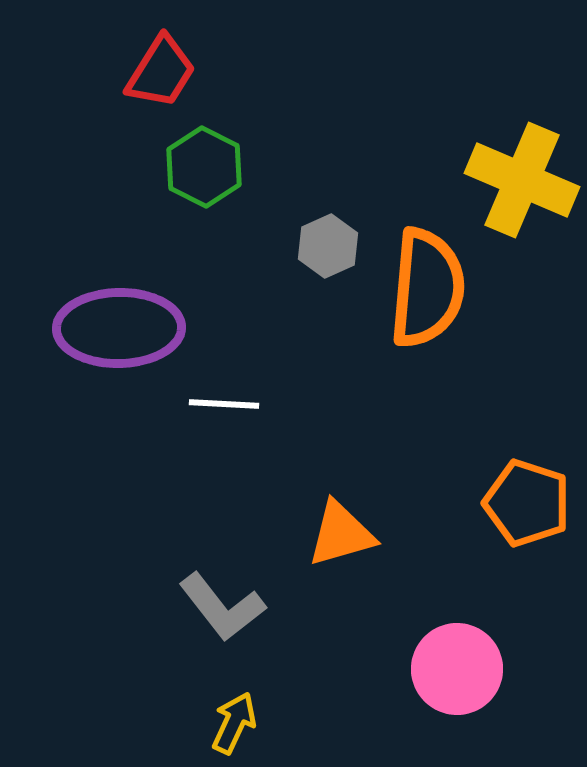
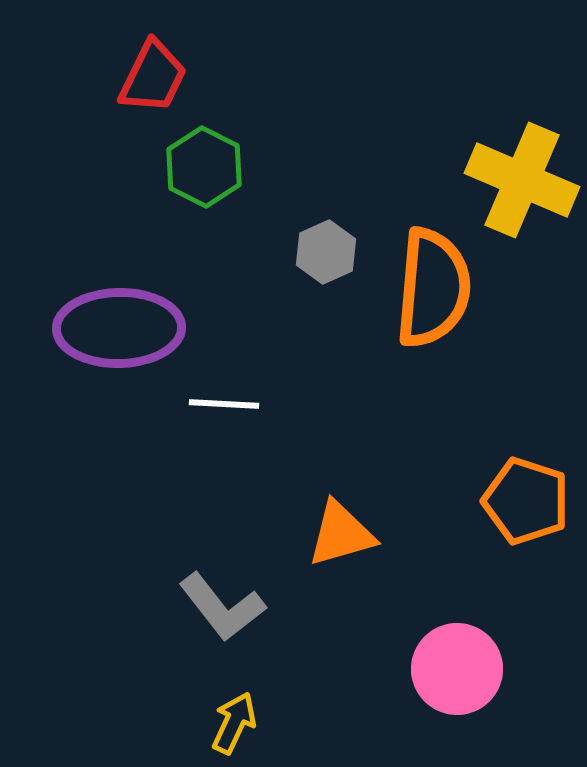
red trapezoid: moved 8 px left, 5 px down; rotated 6 degrees counterclockwise
gray hexagon: moved 2 px left, 6 px down
orange semicircle: moved 6 px right
orange pentagon: moved 1 px left, 2 px up
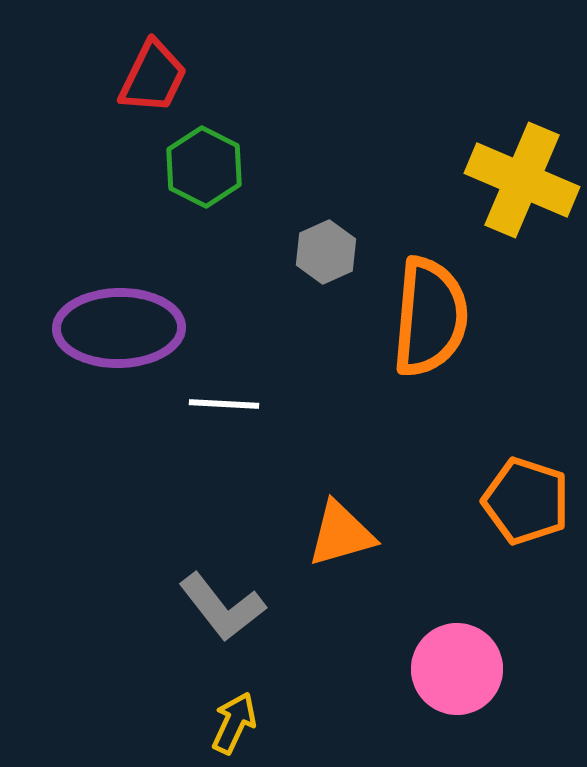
orange semicircle: moved 3 px left, 29 px down
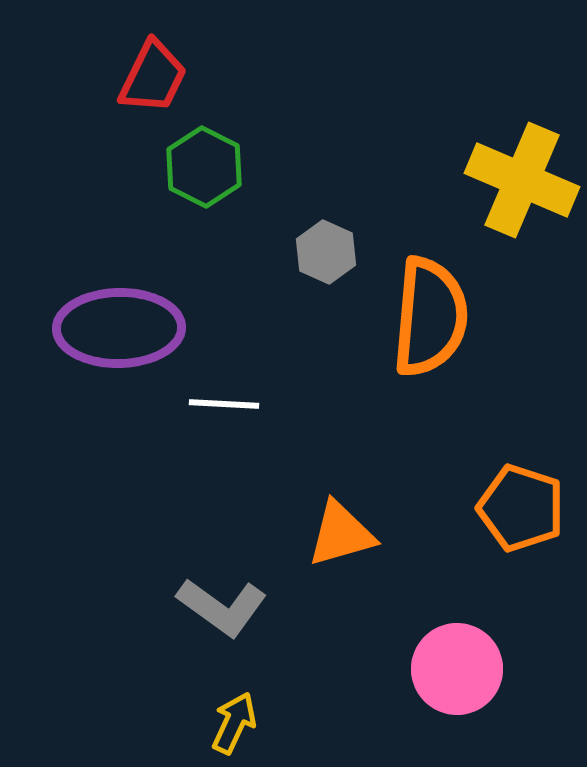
gray hexagon: rotated 12 degrees counterclockwise
orange pentagon: moved 5 px left, 7 px down
gray L-shape: rotated 16 degrees counterclockwise
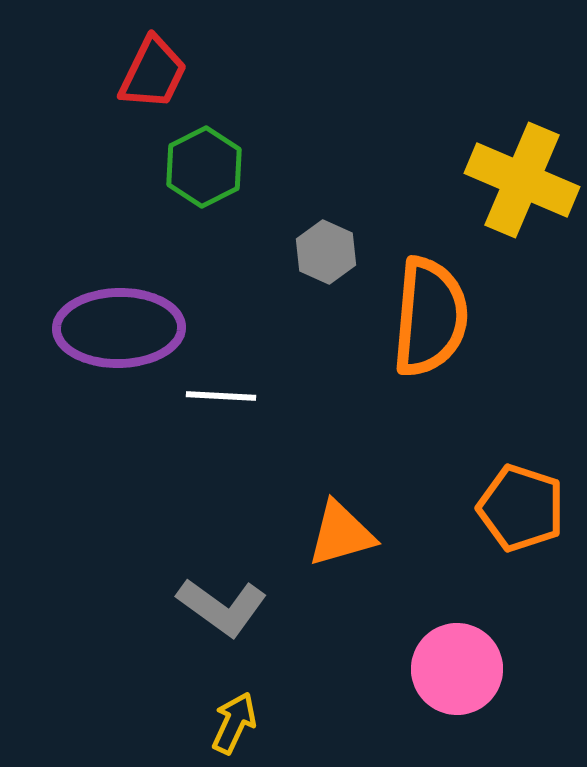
red trapezoid: moved 4 px up
green hexagon: rotated 6 degrees clockwise
white line: moved 3 px left, 8 px up
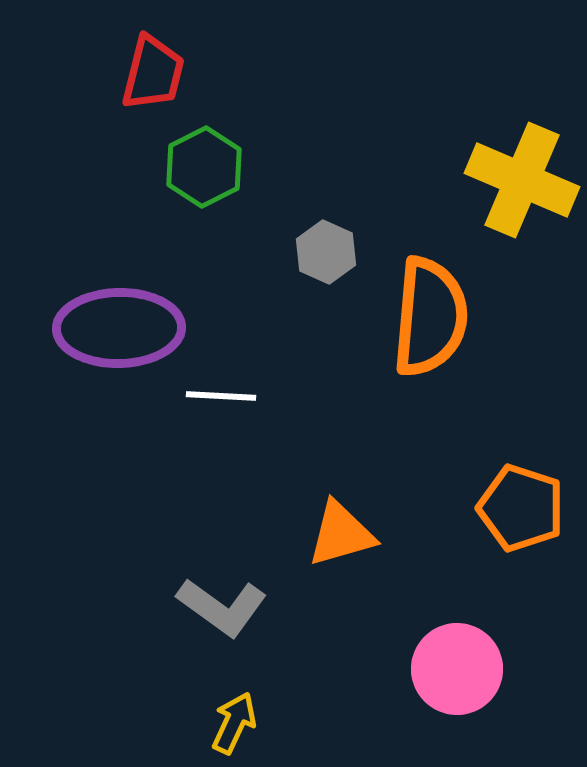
red trapezoid: rotated 12 degrees counterclockwise
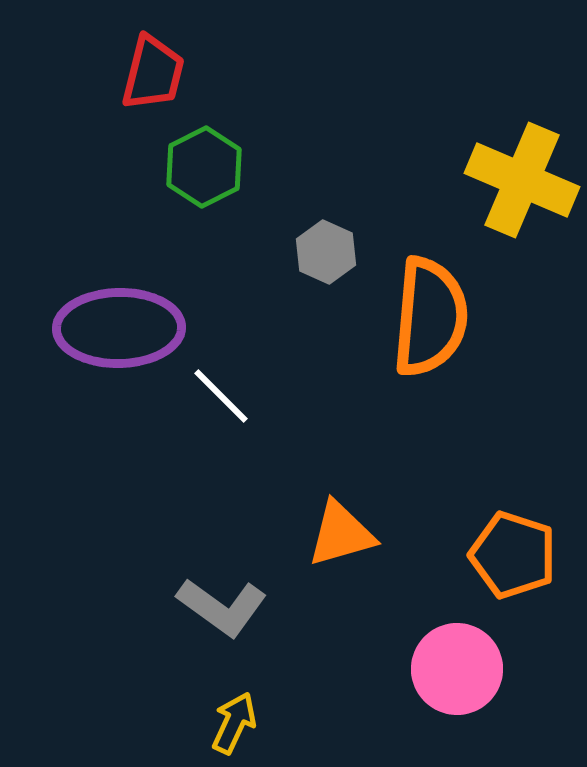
white line: rotated 42 degrees clockwise
orange pentagon: moved 8 px left, 47 px down
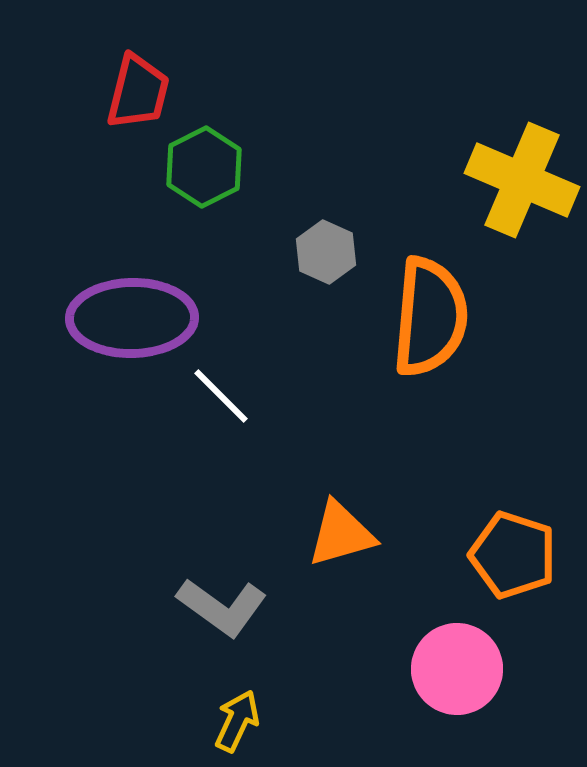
red trapezoid: moved 15 px left, 19 px down
purple ellipse: moved 13 px right, 10 px up
yellow arrow: moved 3 px right, 2 px up
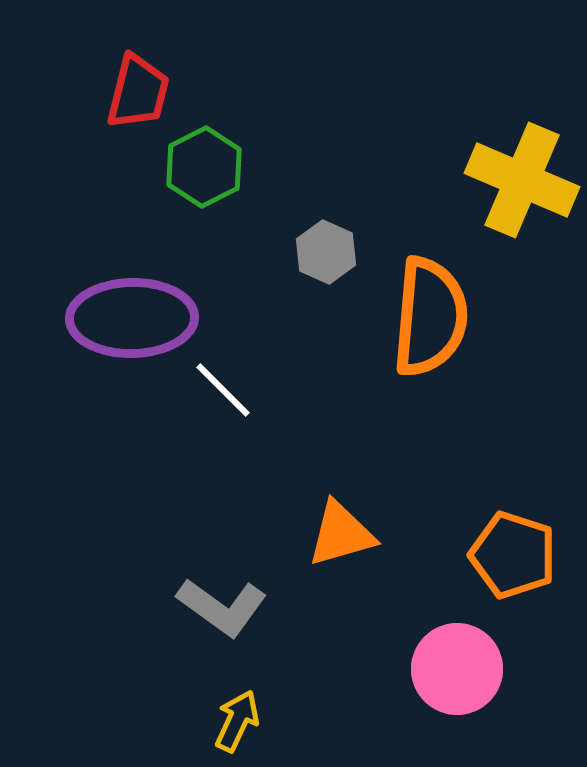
white line: moved 2 px right, 6 px up
